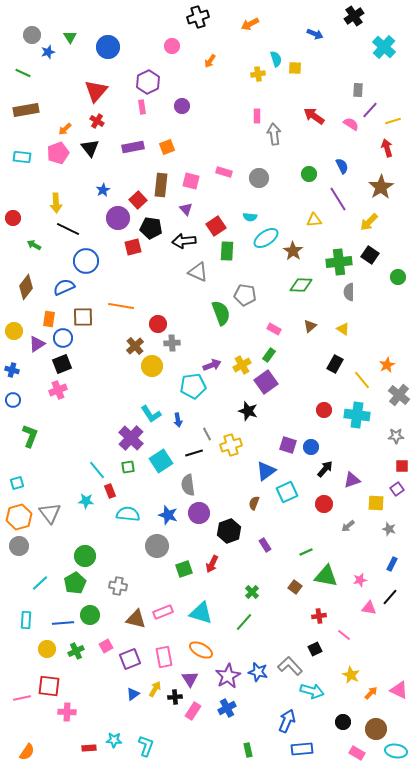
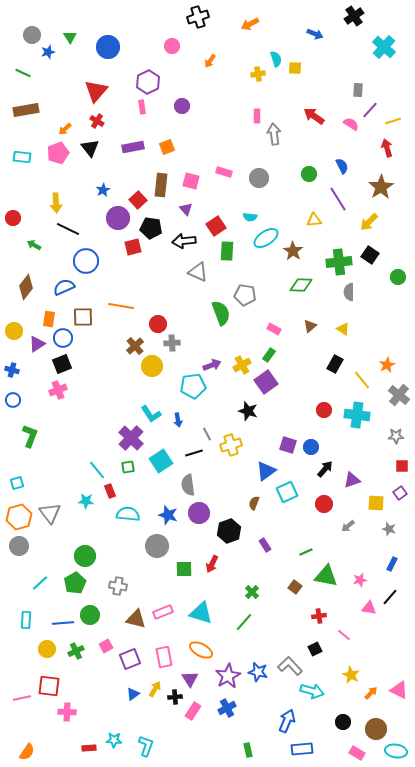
purple square at (397, 489): moved 3 px right, 4 px down
green square at (184, 569): rotated 18 degrees clockwise
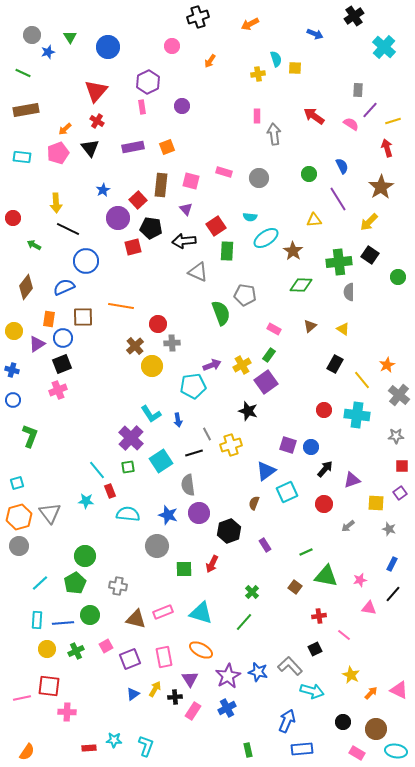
black line at (390, 597): moved 3 px right, 3 px up
cyan rectangle at (26, 620): moved 11 px right
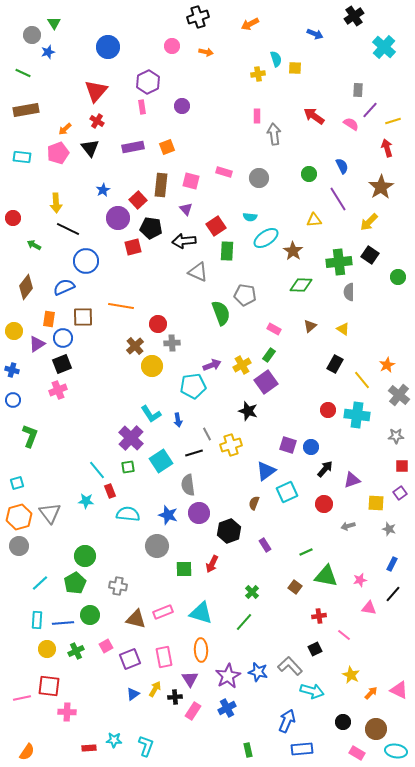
green triangle at (70, 37): moved 16 px left, 14 px up
orange arrow at (210, 61): moved 4 px left, 9 px up; rotated 112 degrees counterclockwise
red circle at (324, 410): moved 4 px right
gray arrow at (348, 526): rotated 24 degrees clockwise
orange ellipse at (201, 650): rotated 60 degrees clockwise
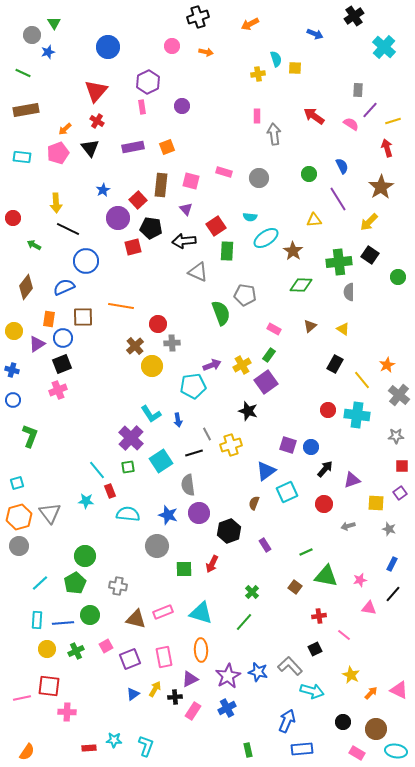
purple triangle at (190, 679): rotated 36 degrees clockwise
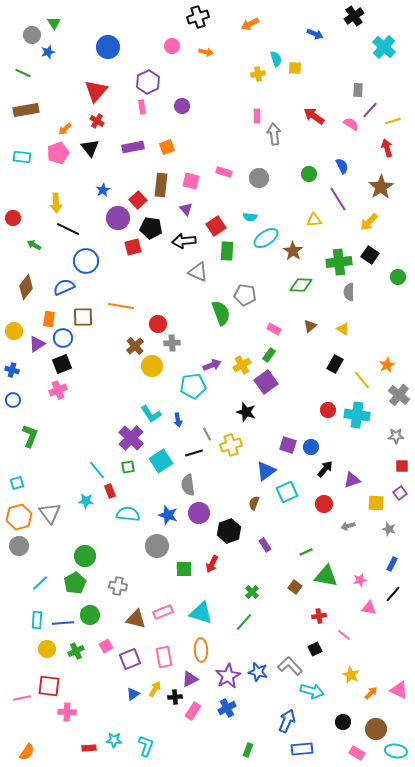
black star at (248, 411): moved 2 px left, 1 px down
green rectangle at (248, 750): rotated 32 degrees clockwise
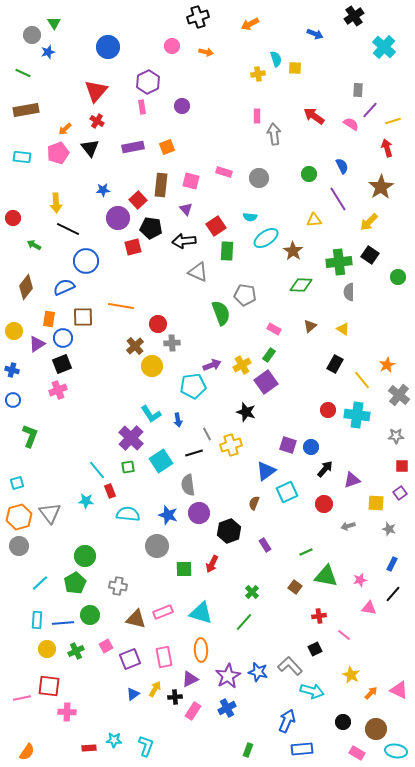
blue star at (103, 190): rotated 24 degrees clockwise
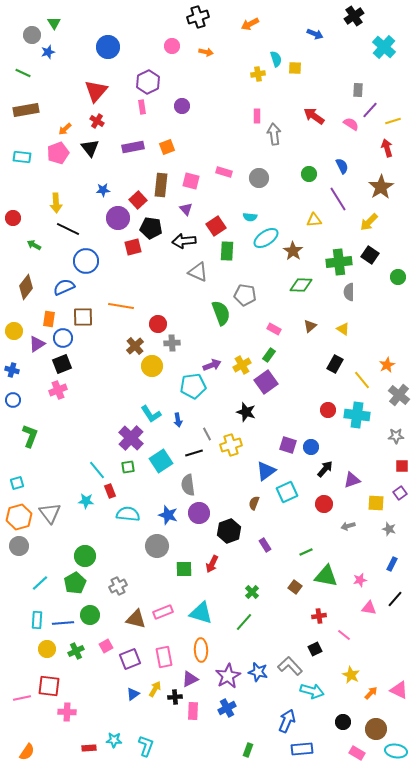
gray cross at (118, 586): rotated 36 degrees counterclockwise
black line at (393, 594): moved 2 px right, 5 px down
pink rectangle at (193, 711): rotated 30 degrees counterclockwise
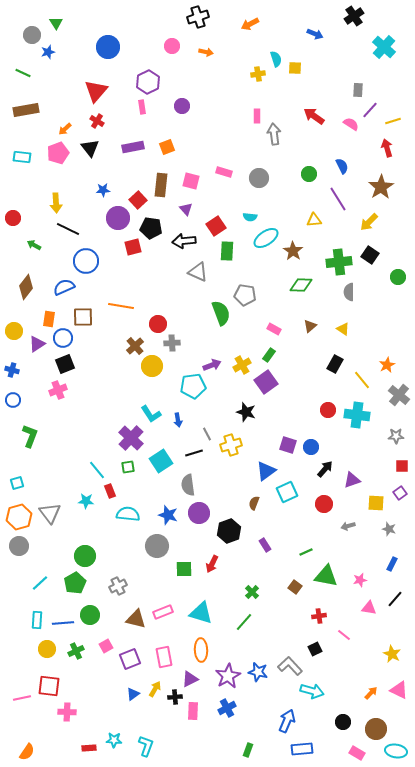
green triangle at (54, 23): moved 2 px right
black square at (62, 364): moved 3 px right
yellow star at (351, 675): moved 41 px right, 21 px up
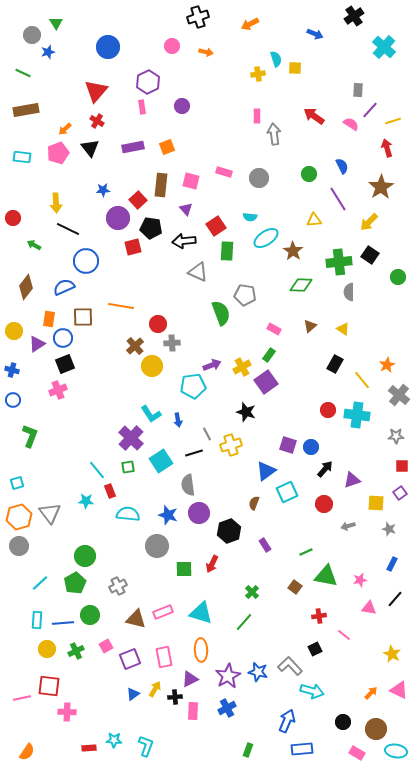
yellow cross at (242, 365): moved 2 px down
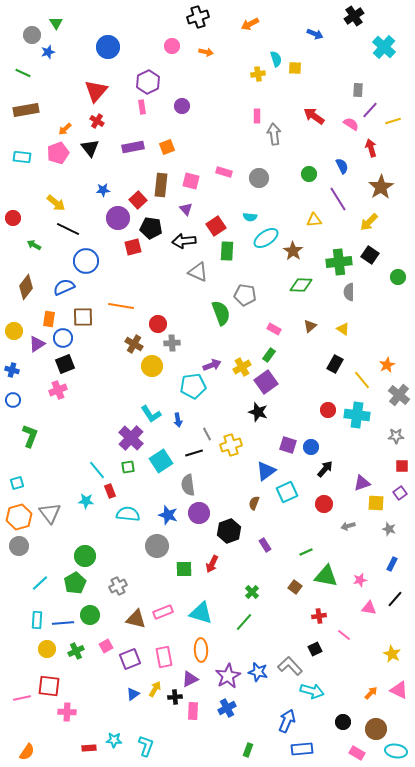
red arrow at (387, 148): moved 16 px left
yellow arrow at (56, 203): rotated 48 degrees counterclockwise
brown cross at (135, 346): moved 1 px left, 2 px up; rotated 18 degrees counterclockwise
black star at (246, 412): moved 12 px right
purple triangle at (352, 480): moved 10 px right, 3 px down
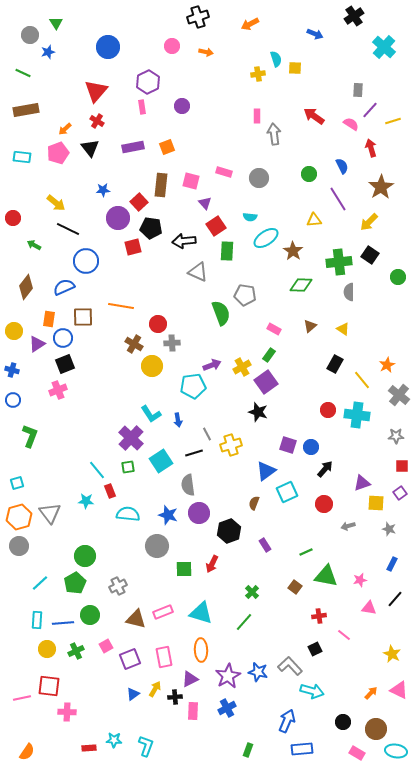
gray circle at (32, 35): moved 2 px left
red square at (138, 200): moved 1 px right, 2 px down
purple triangle at (186, 209): moved 19 px right, 6 px up
